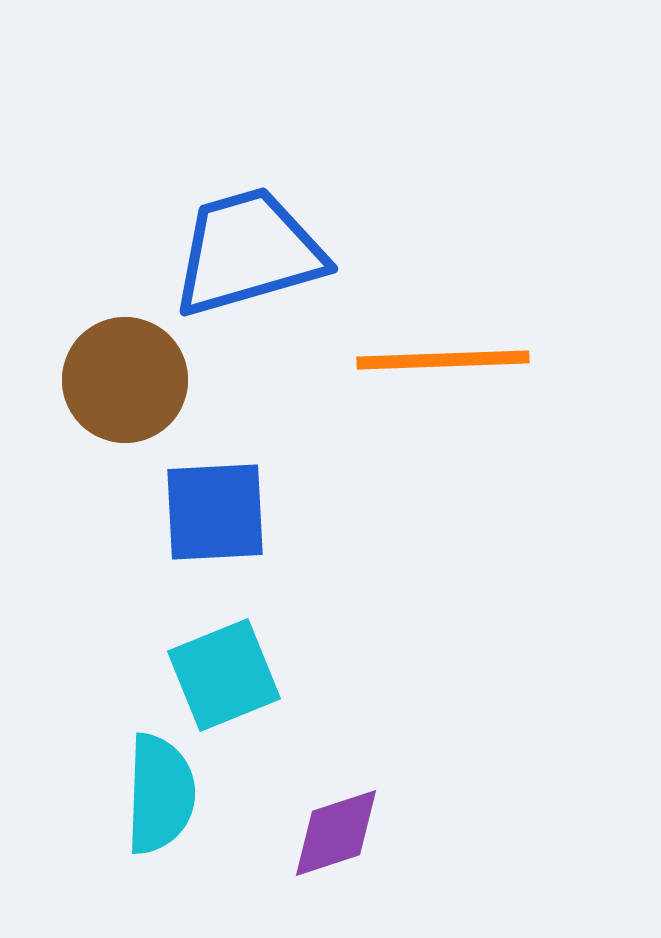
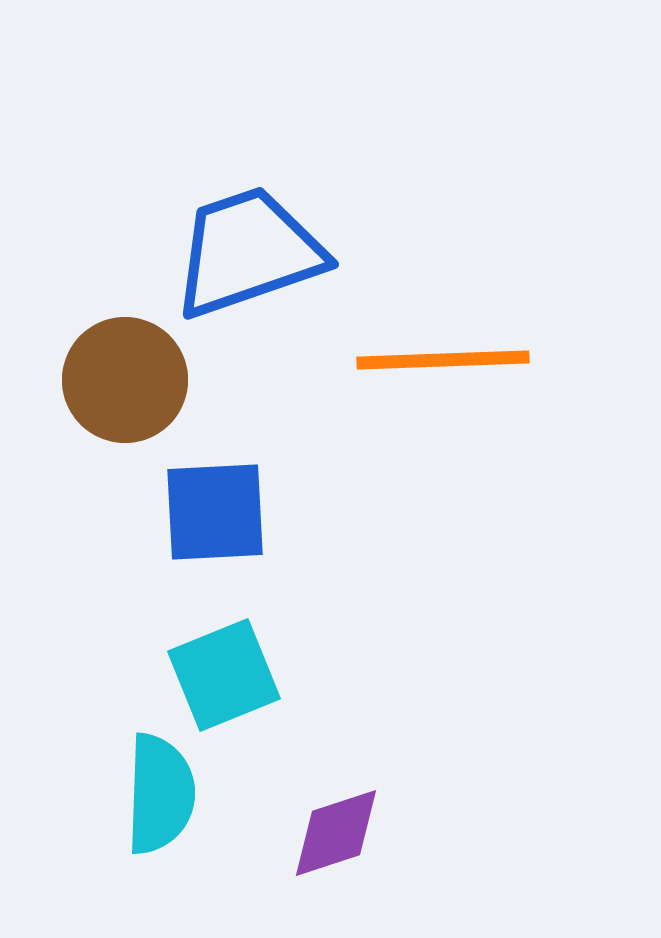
blue trapezoid: rotated 3 degrees counterclockwise
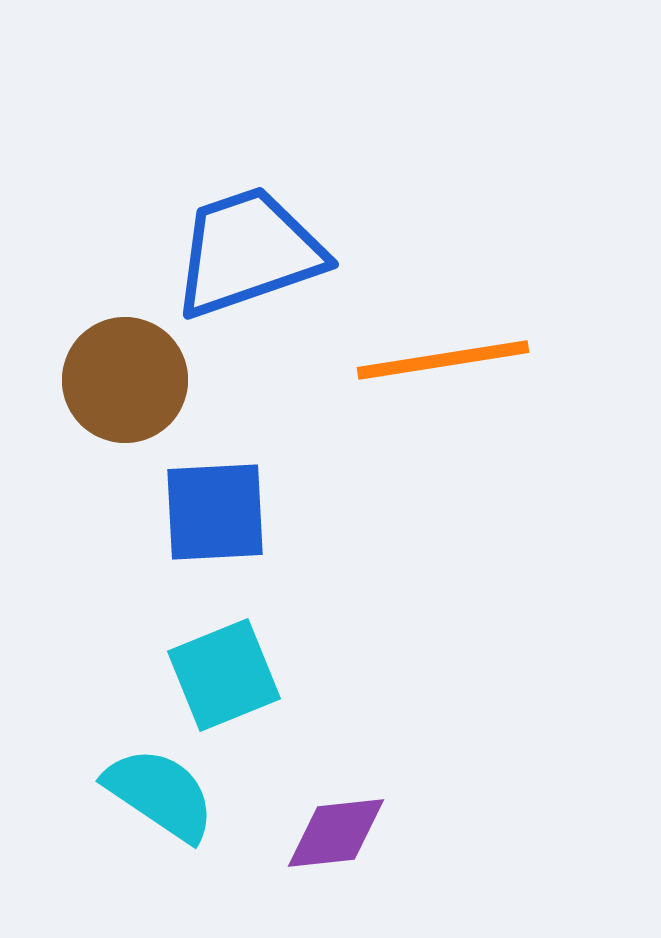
orange line: rotated 7 degrees counterclockwise
cyan semicircle: rotated 58 degrees counterclockwise
purple diamond: rotated 12 degrees clockwise
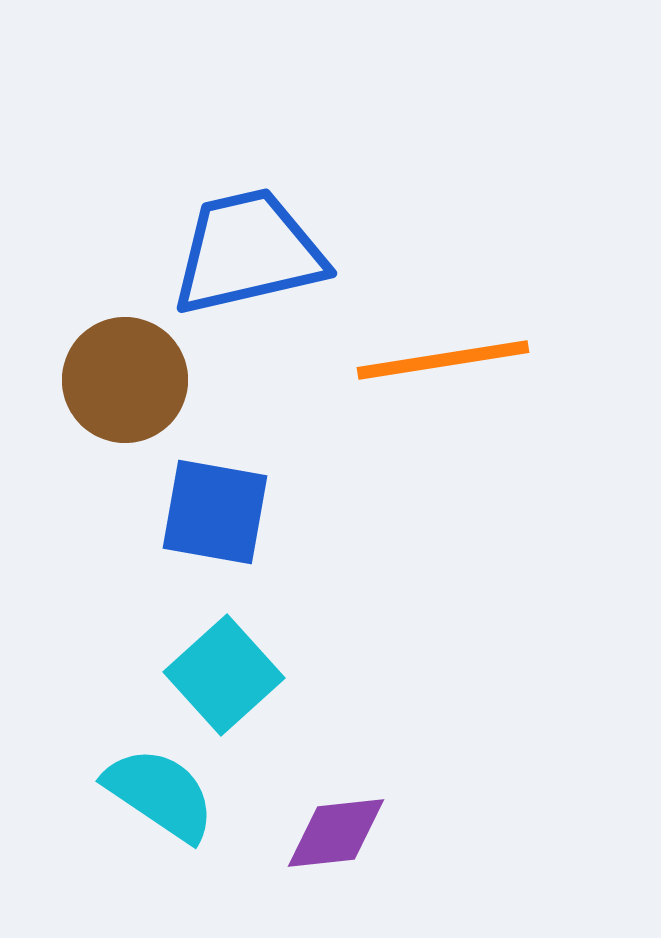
blue trapezoid: rotated 6 degrees clockwise
blue square: rotated 13 degrees clockwise
cyan square: rotated 20 degrees counterclockwise
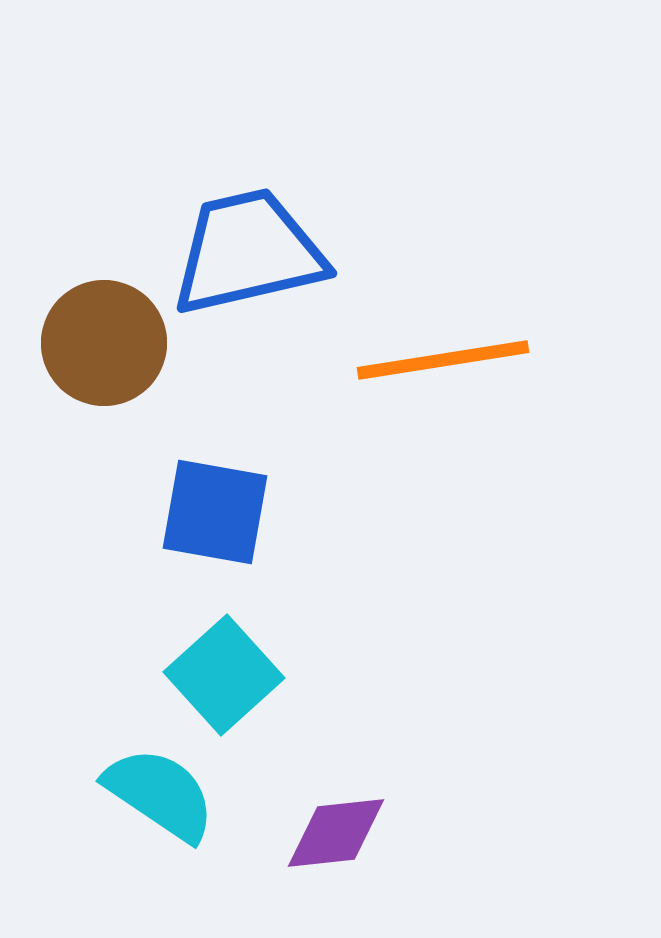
brown circle: moved 21 px left, 37 px up
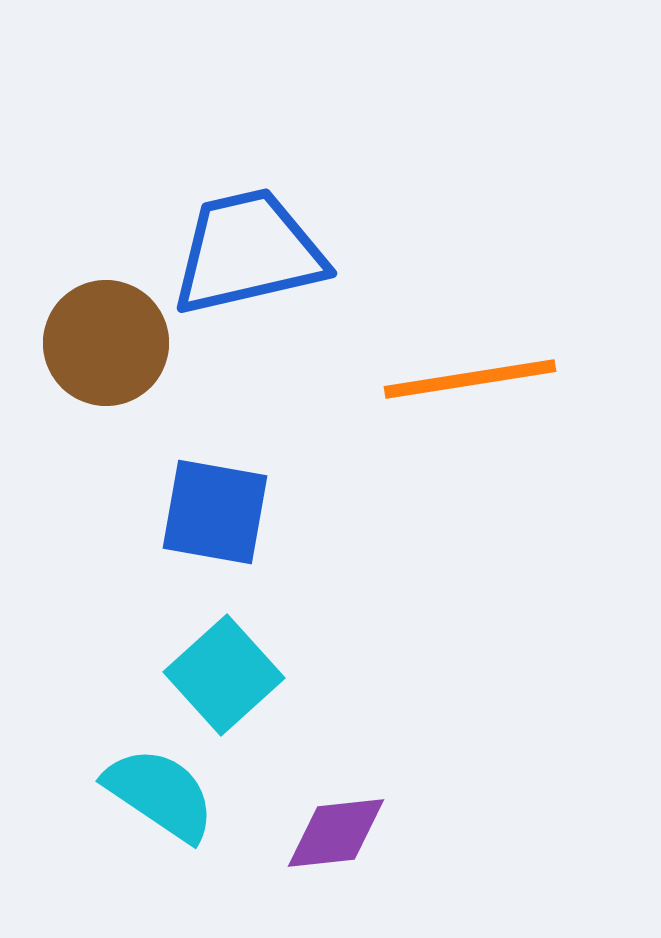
brown circle: moved 2 px right
orange line: moved 27 px right, 19 px down
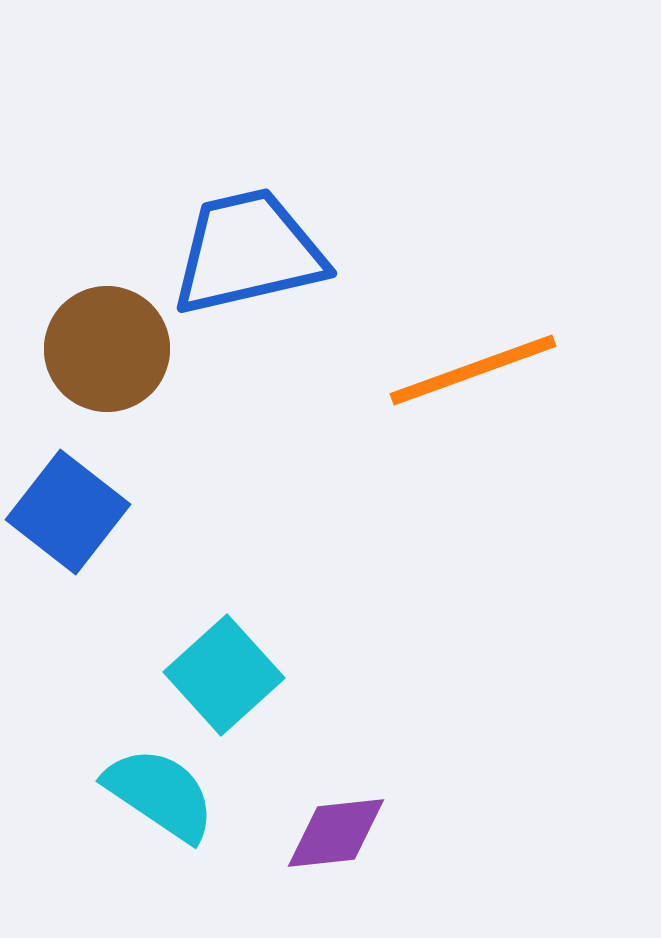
brown circle: moved 1 px right, 6 px down
orange line: moved 3 px right, 9 px up; rotated 11 degrees counterclockwise
blue square: moved 147 px left; rotated 28 degrees clockwise
